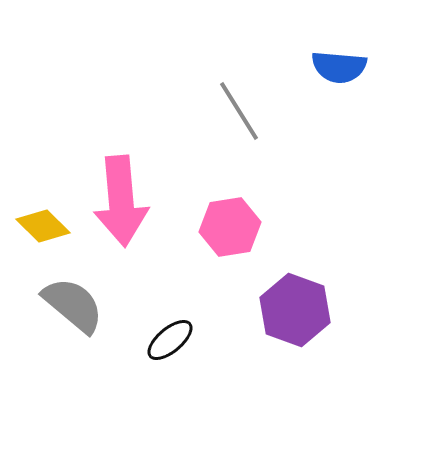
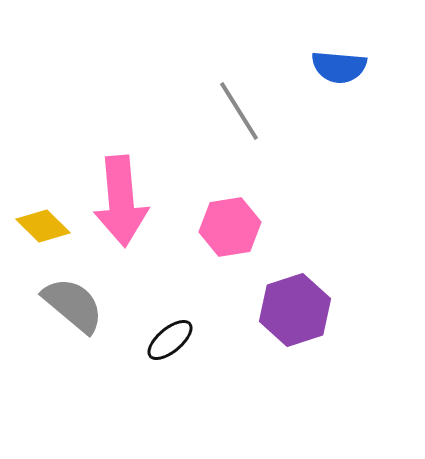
purple hexagon: rotated 22 degrees clockwise
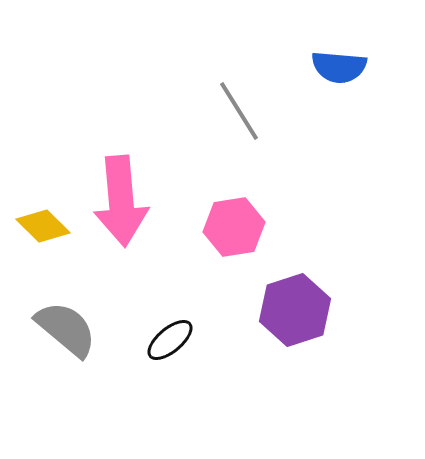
pink hexagon: moved 4 px right
gray semicircle: moved 7 px left, 24 px down
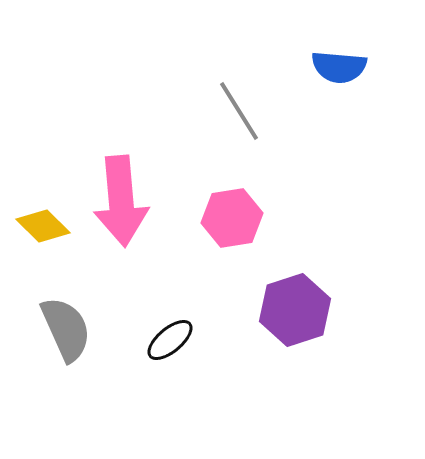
pink hexagon: moved 2 px left, 9 px up
gray semicircle: rotated 26 degrees clockwise
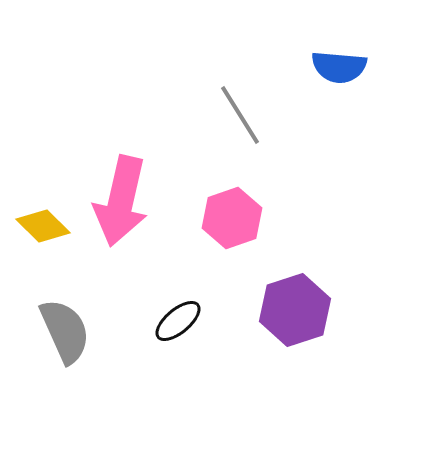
gray line: moved 1 px right, 4 px down
pink arrow: rotated 18 degrees clockwise
pink hexagon: rotated 10 degrees counterclockwise
gray semicircle: moved 1 px left, 2 px down
black ellipse: moved 8 px right, 19 px up
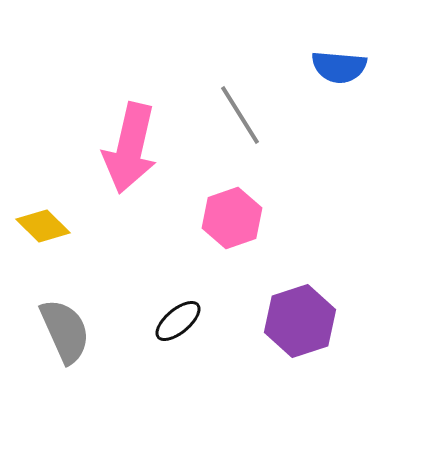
pink arrow: moved 9 px right, 53 px up
purple hexagon: moved 5 px right, 11 px down
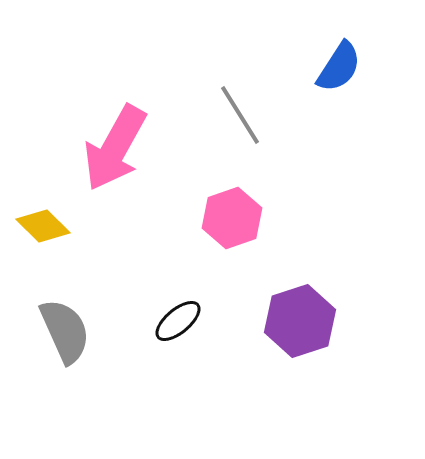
blue semicircle: rotated 62 degrees counterclockwise
pink arrow: moved 15 px left; rotated 16 degrees clockwise
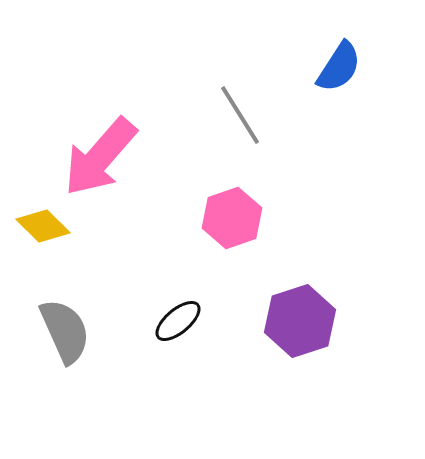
pink arrow: moved 15 px left, 9 px down; rotated 12 degrees clockwise
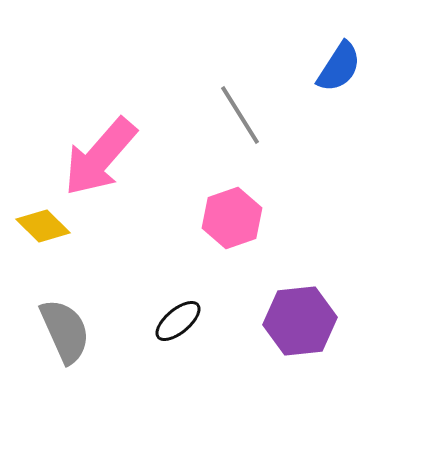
purple hexagon: rotated 12 degrees clockwise
